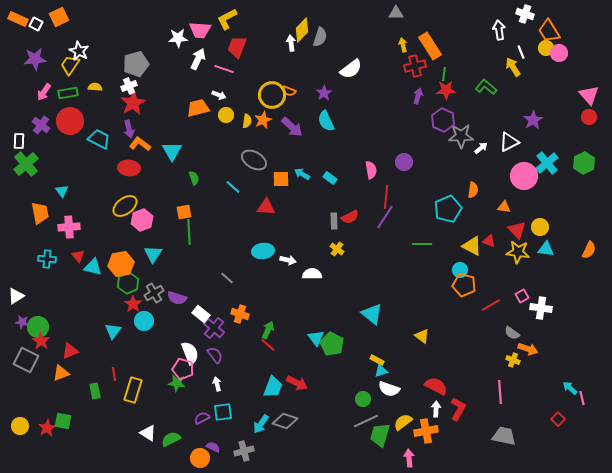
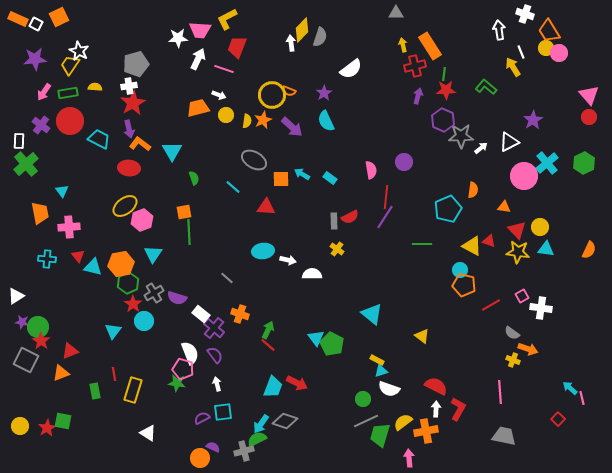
white cross at (129, 86): rotated 14 degrees clockwise
green semicircle at (171, 439): moved 86 px right
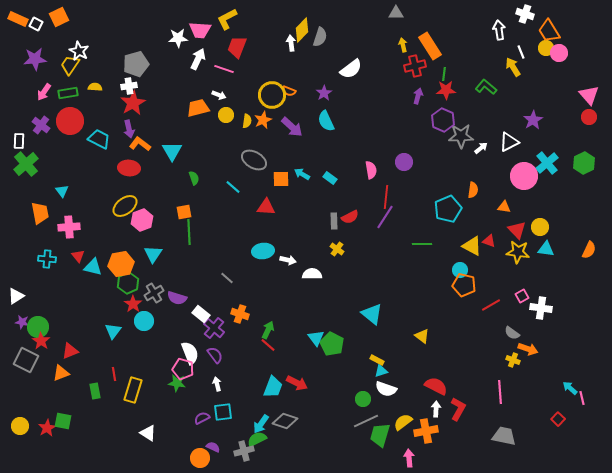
white semicircle at (389, 389): moved 3 px left
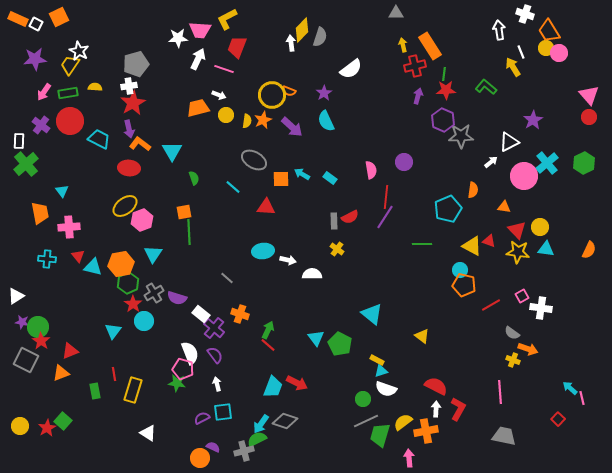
white arrow at (481, 148): moved 10 px right, 14 px down
green pentagon at (332, 344): moved 8 px right
green square at (63, 421): rotated 30 degrees clockwise
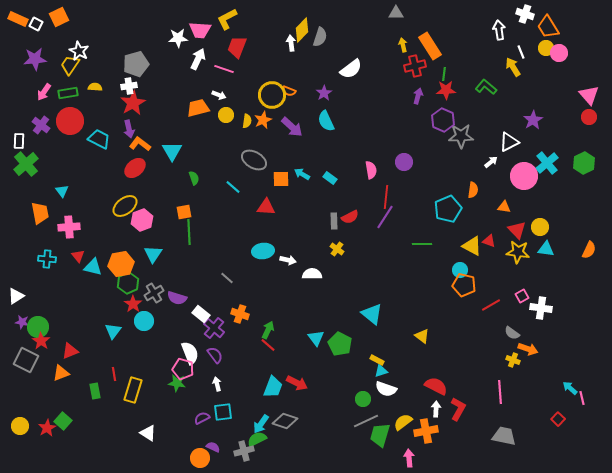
orange trapezoid at (549, 31): moved 1 px left, 4 px up
red ellipse at (129, 168): moved 6 px right; rotated 45 degrees counterclockwise
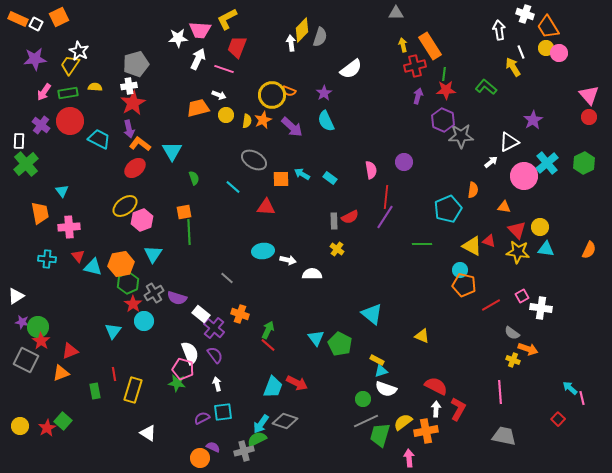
yellow triangle at (422, 336): rotated 14 degrees counterclockwise
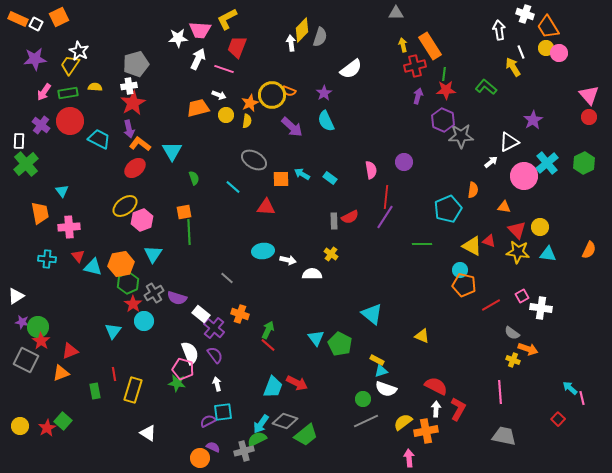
orange star at (263, 120): moved 13 px left, 17 px up
yellow cross at (337, 249): moved 6 px left, 5 px down
cyan triangle at (546, 249): moved 2 px right, 5 px down
purple semicircle at (202, 418): moved 6 px right, 3 px down
green trapezoid at (380, 435): moved 74 px left; rotated 145 degrees counterclockwise
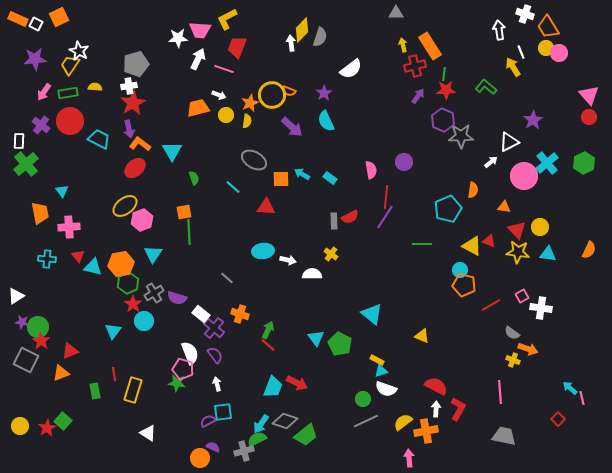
purple arrow at (418, 96): rotated 21 degrees clockwise
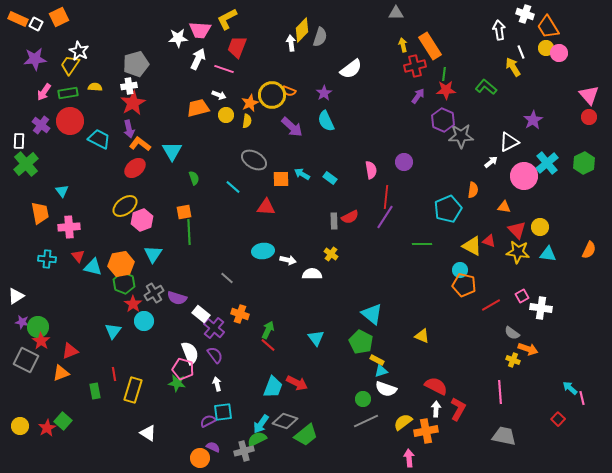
green hexagon at (128, 283): moved 4 px left; rotated 15 degrees counterclockwise
green pentagon at (340, 344): moved 21 px right, 2 px up
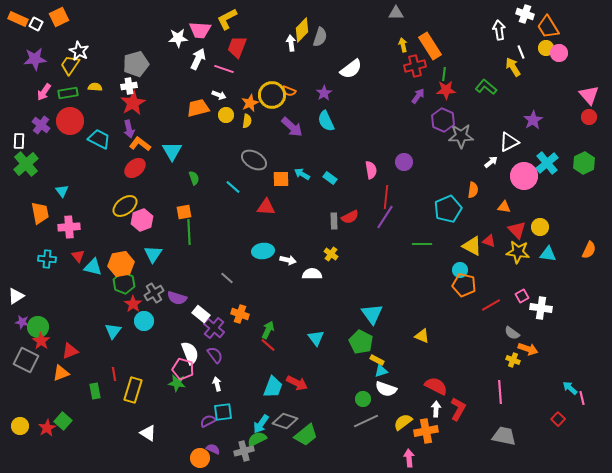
cyan triangle at (372, 314): rotated 15 degrees clockwise
purple semicircle at (213, 447): moved 2 px down
